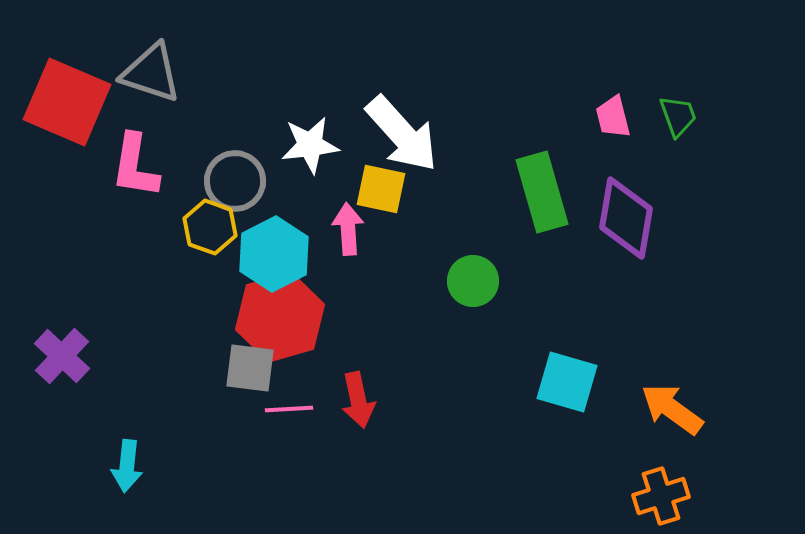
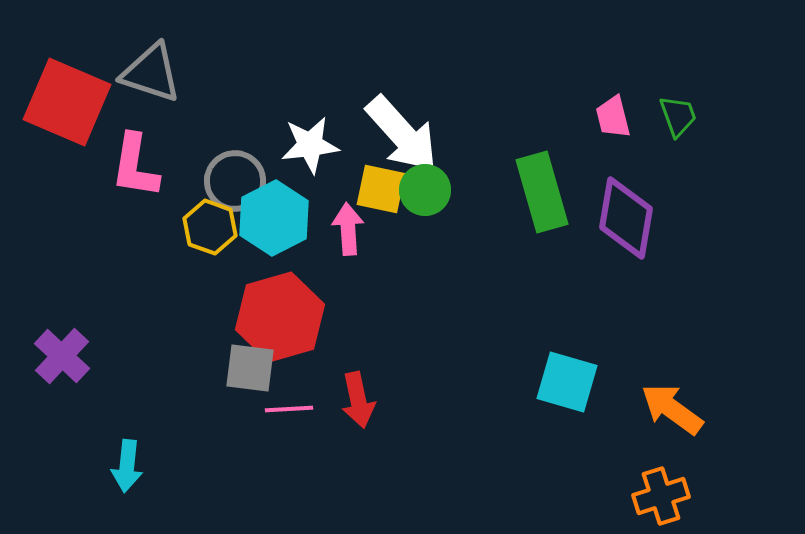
cyan hexagon: moved 36 px up
green circle: moved 48 px left, 91 px up
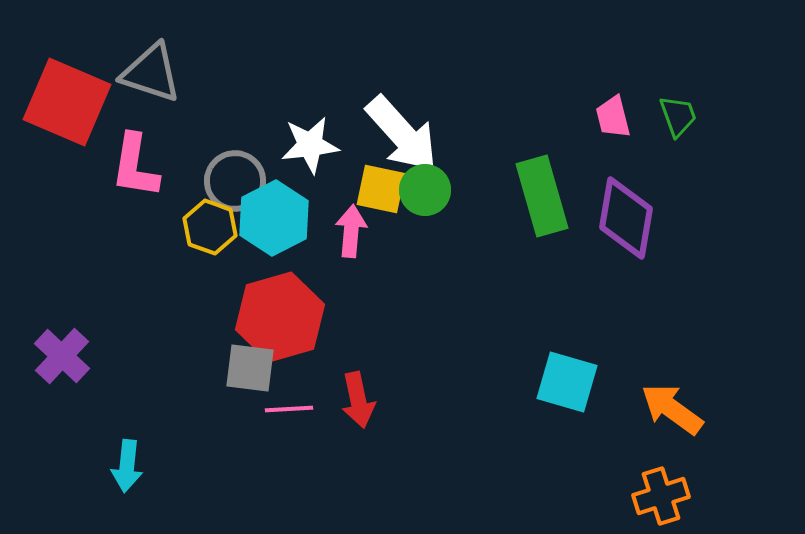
green rectangle: moved 4 px down
pink arrow: moved 3 px right, 2 px down; rotated 9 degrees clockwise
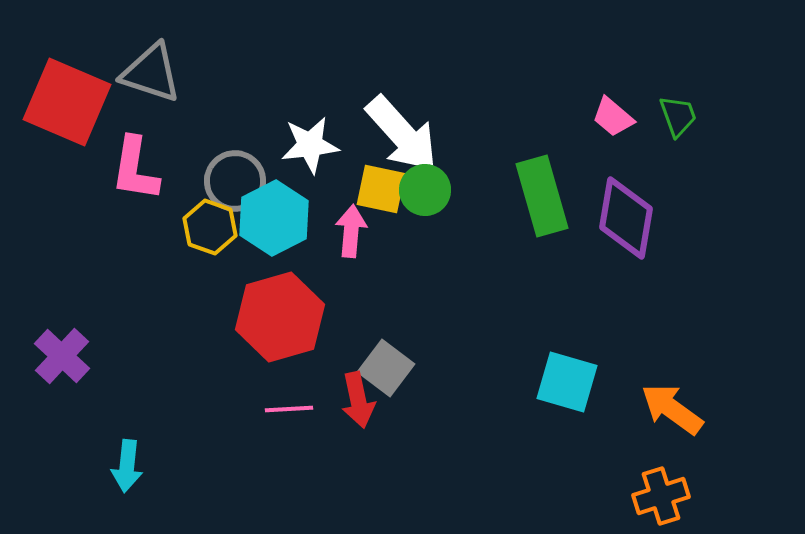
pink trapezoid: rotated 36 degrees counterclockwise
pink L-shape: moved 3 px down
gray square: moved 136 px right; rotated 30 degrees clockwise
